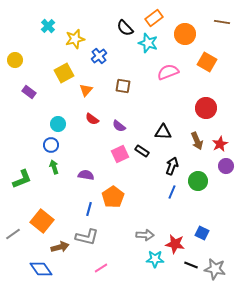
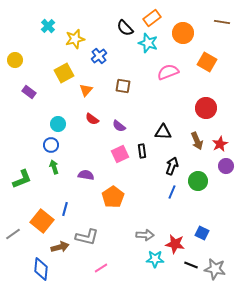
orange rectangle at (154, 18): moved 2 px left
orange circle at (185, 34): moved 2 px left, 1 px up
black rectangle at (142, 151): rotated 48 degrees clockwise
blue line at (89, 209): moved 24 px left
blue diamond at (41, 269): rotated 40 degrees clockwise
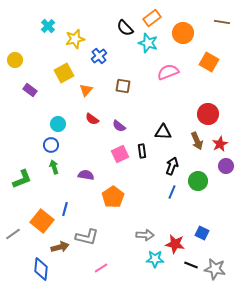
orange square at (207, 62): moved 2 px right
purple rectangle at (29, 92): moved 1 px right, 2 px up
red circle at (206, 108): moved 2 px right, 6 px down
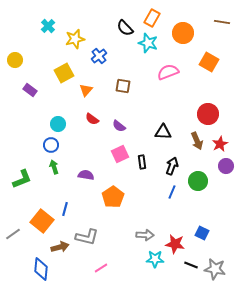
orange rectangle at (152, 18): rotated 24 degrees counterclockwise
black rectangle at (142, 151): moved 11 px down
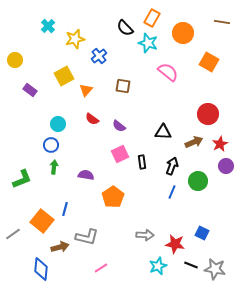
pink semicircle at (168, 72): rotated 60 degrees clockwise
yellow square at (64, 73): moved 3 px down
brown arrow at (197, 141): moved 3 px left, 1 px down; rotated 90 degrees counterclockwise
green arrow at (54, 167): rotated 24 degrees clockwise
cyan star at (155, 259): moved 3 px right, 7 px down; rotated 24 degrees counterclockwise
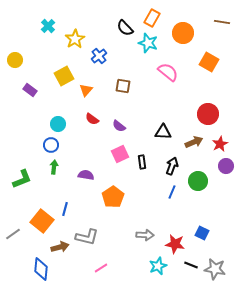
yellow star at (75, 39): rotated 18 degrees counterclockwise
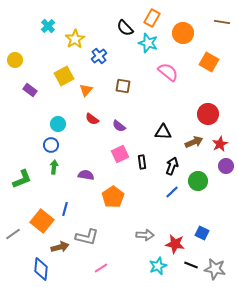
blue line at (172, 192): rotated 24 degrees clockwise
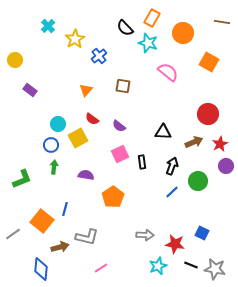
yellow square at (64, 76): moved 14 px right, 62 px down
